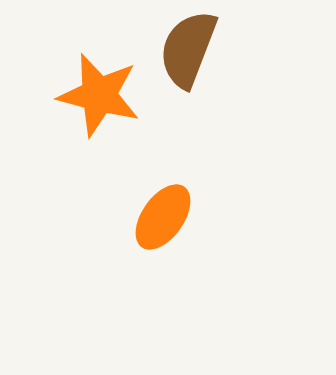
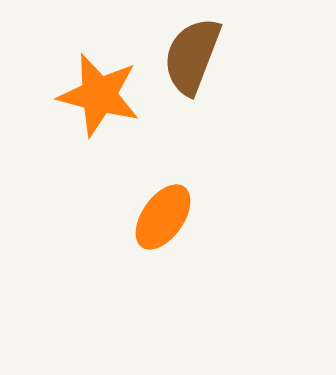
brown semicircle: moved 4 px right, 7 px down
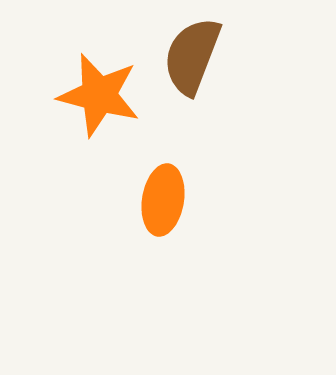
orange ellipse: moved 17 px up; rotated 26 degrees counterclockwise
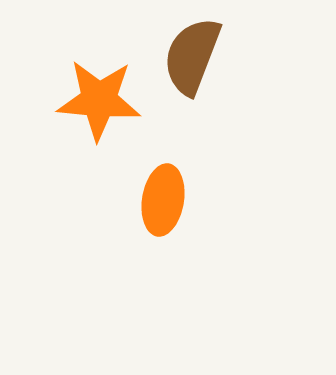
orange star: moved 5 px down; rotated 10 degrees counterclockwise
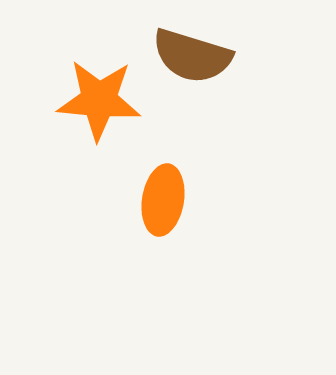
brown semicircle: rotated 94 degrees counterclockwise
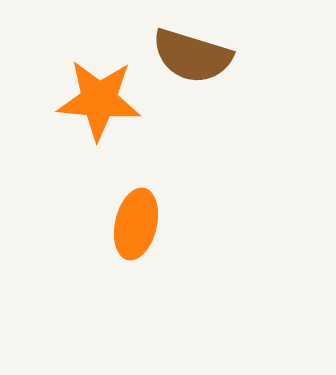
orange ellipse: moved 27 px left, 24 px down; rotated 4 degrees clockwise
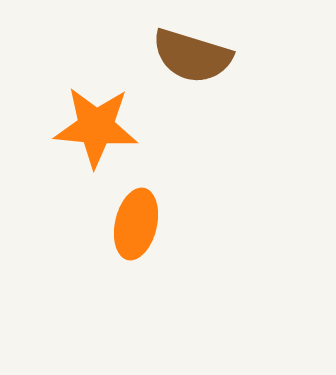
orange star: moved 3 px left, 27 px down
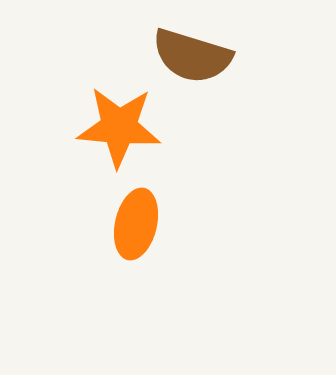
orange star: moved 23 px right
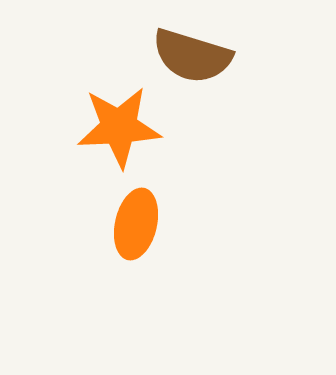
orange star: rotated 8 degrees counterclockwise
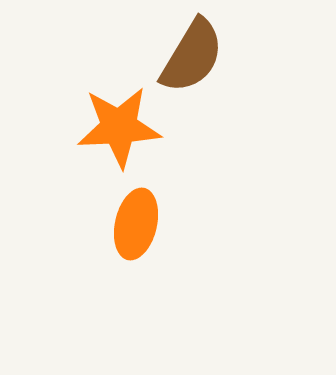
brown semicircle: rotated 76 degrees counterclockwise
